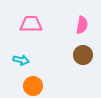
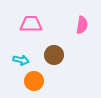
brown circle: moved 29 px left
orange circle: moved 1 px right, 5 px up
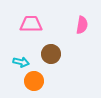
brown circle: moved 3 px left, 1 px up
cyan arrow: moved 2 px down
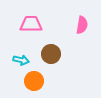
cyan arrow: moved 2 px up
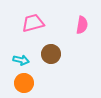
pink trapezoid: moved 2 px right, 1 px up; rotated 15 degrees counterclockwise
orange circle: moved 10 px left, 2 px down
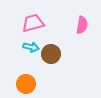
cyan arrow: moved 10 px right, 13 px up
orange circle: moved 2 px right, 1 px down
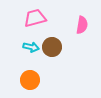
pink trapezoid: moved 2 px right, 5 px up
brown circle: moved 1 px right, 7 px up
orange circle: moved 4 px right, 4 px up
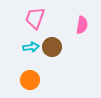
pink trapezoid: rotated 55 degrees counterclockwise
cyan arrow: rotated 21 degrees counterclockwise
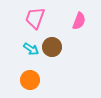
pink semicircle: moved 3 px left, 4 px up; rotated 12 degrees clockwise
cyan arrow: moved 2 px down; rotated 42 degrees clockwise
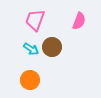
pink trapezoid: moved 2 px down
